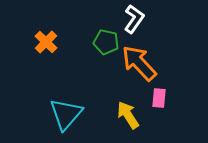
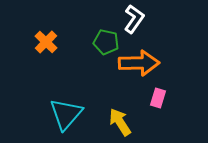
orange arrow: rotated 132 degrees clockwise
pink rectangle: moved 1 px left; rotated 12 degrees clockwise
yellow arrow: moved 8 px left, 7 px down
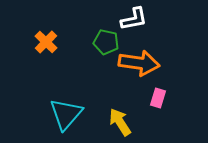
white L-shape: rotated 44 degrees clockwise
orange arrow: rotated 9 degrees clockwise
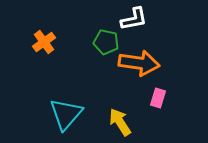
orange cross: moved 2 px left; rotated 10 degrees clockwise
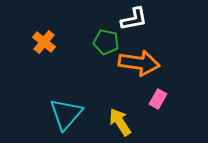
orange cross: rotated 15 degrees counterclockwise
pink rectangle: moved 1 px down; rotated 12 degrees clockwise
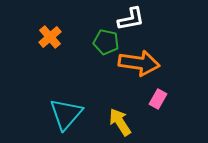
white L-shape: moved 3 px left
orange cross: moved 6 px right, 5 px up; rotated 10 degrees clockwise
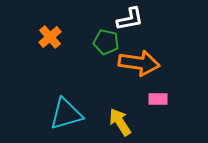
white L-shape: moved 1 px left
pink rectangle: rotated 60 degrees clockwise
cyan triangle: rotated 33 degrees clockwise
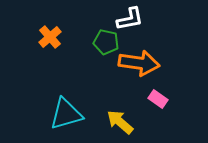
pink rectangle: rotated 36 degrees clockwise
yellow arrow: rotated 16 degrees counterclockwise
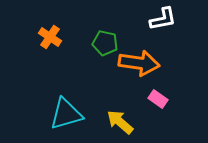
white L-shape: moved 33 px right
orange cross: rotated 15 degrees counterclockwise
green pentagon: moved 1 px left, 1 px down
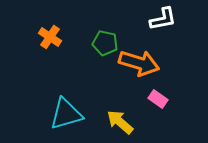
orange arrow: rotated 9 degrees clockwise
